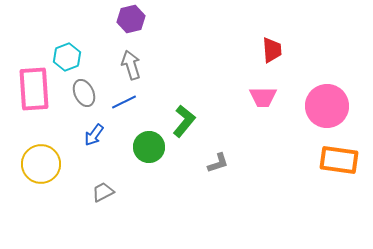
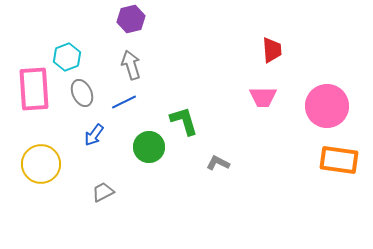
gray ellipse: moved 2 px left
green L-shape: rotated 56 degrees counterclockwise
gray L-shape: rotated 135 degrees counterclockwise
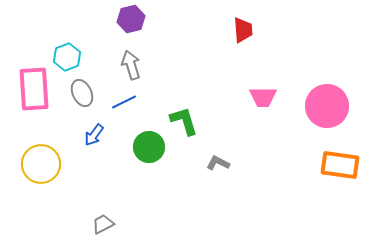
red trapezoid: moved 29 px left, 20 px up
orange rectangle: moved 1 px right, 5 px down
gray trapezoid: moved 32 px down
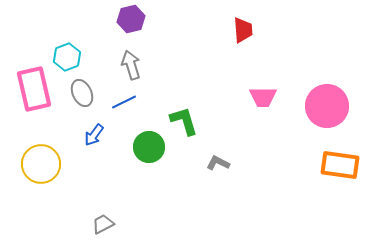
pink rectangle: rotated 9 degrees counterclockwise
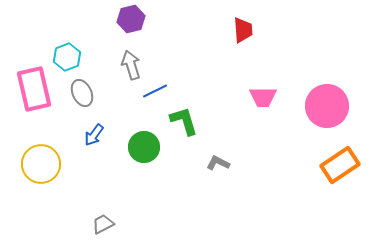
blue line: moved 31 px right, 11 px up
green circle: moved 5 px left
orange rectangle: rotated 42 degrees counterclockwise
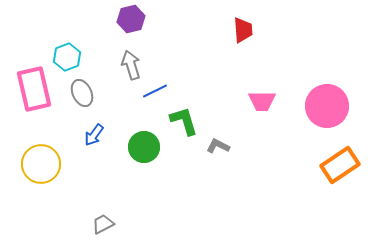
pink trapezoid: moved 1 px left, 4 px down
gray L-shape: moved 17 px up
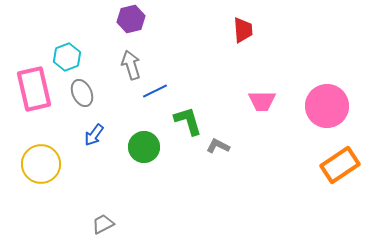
green L-shape: moved 4 px right
